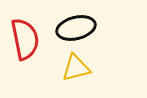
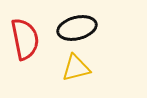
black ellipse: moved 1 px right
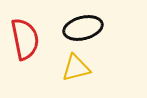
black ellipse: moved 6 px right
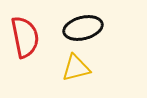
red semicircle: moved 2 px up
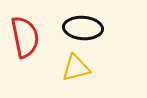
black ellipse: rotated 18 degrees clockwise
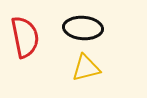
yellow triangle: moved 10 px right
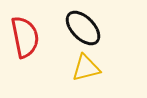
black ellipse: rotated 42 degrees clockwise
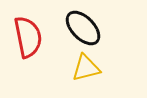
red semicircle: moved 3 px right
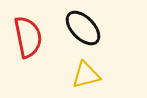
yellow triangle: moved 7 px down
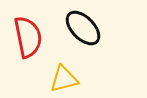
yellow triangle: moved 22 px left, 4 px down
